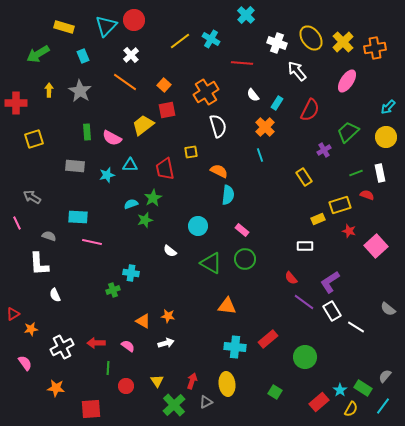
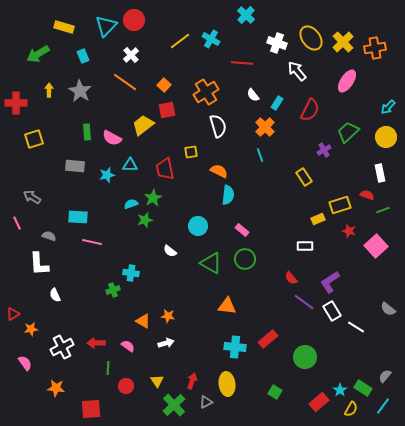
green line at (356, 173): moved 27 px right, 37 px down
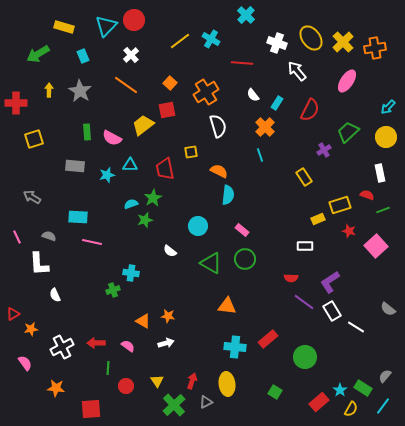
orange line at (125, 82): moved 1 px right, 3 px down
orange square at (164, 85): moved 6 px right, 2 px up
pink line at (17, 223): moved 14 px down
red semicircle at (291, 278): rotated 48 degrees counterclockwise
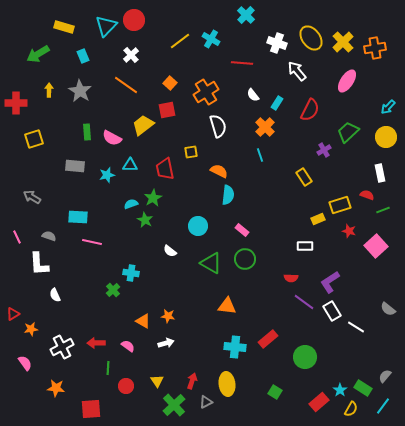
green star at (145, 220): rotated 28 degrees counterclockwise
green cross at (113, 290): rotated 24 degrees counterclockwise
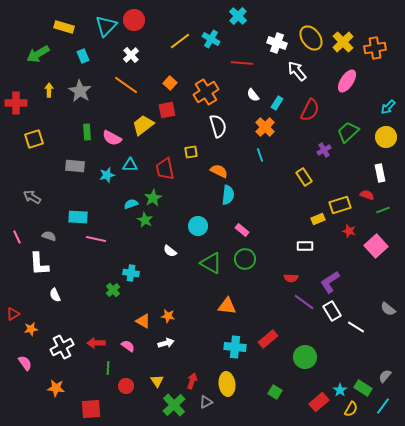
cyan cross at (246, 15): moved 8 px left, 1 px down
pink line at (92, 242): moved 4 px right, 3 px up
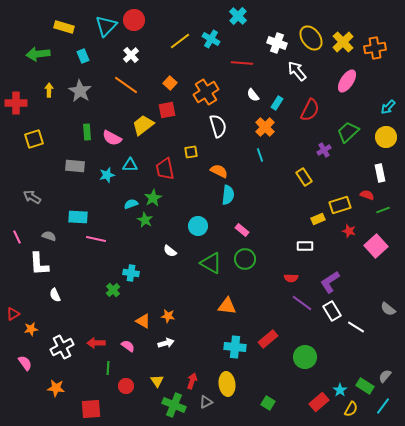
green arrow at (38, 54): rotated 25 degrees clockwise
purple line at (304, 302): moved 2 px left, 1 px down
green rectangle at (363, 388): moved 2 px right, 2 px up
green square at (275, 392): moved 7 px left, 11 px down
green cross at (174, 405): rotated 25 degrees counterclockwise
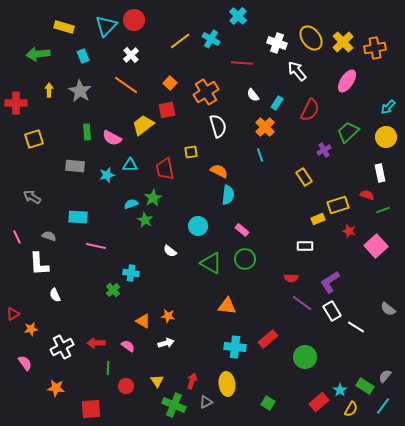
yellow rectangle at (340, 205): moved 2 px left
pink line at (96, 239): moved 7 px down
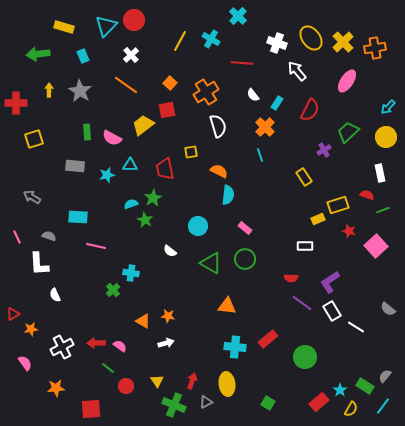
yellow line at (180, 41): rotated 25 degrees counterclockwise
pink rectangle at (242, 230): moved 3 px right, 2 px up
pink semicircle at (128, 346): moved 8 px left
green line at (108, 368): rotated 56 degrees counterclockwise
orange star at (56, 388): rotated 12 degrees counterclockwise
